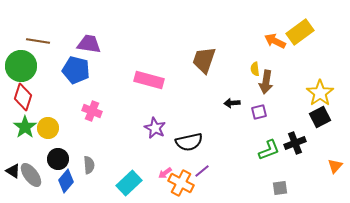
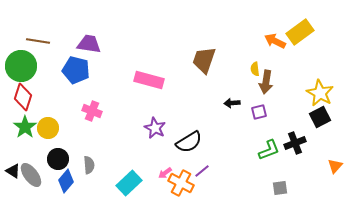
yellow star: rotated 8 degrees counterclockwise
black semicircle: rotated 20 degrees counterclockwise
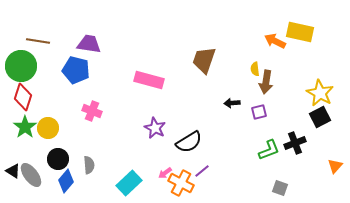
yellow rectangle: rotated 48 degrees clockwise
gray square: rotated 28 degrees clockwise
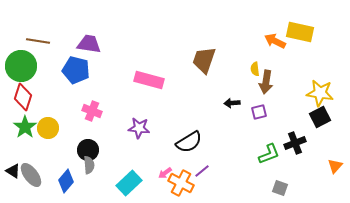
yellow star: rotated 20 degrees counterclockwise
purple star: moved 16 px left; rotated 20 degrees counterclockwise
green L-shape: moved 4 px down
black circle: moved 30 px right, 9 px up
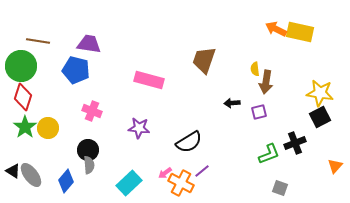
orange arrow: moved 1 px right, 12 px up
